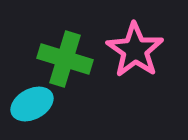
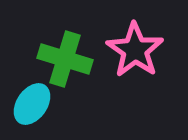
cyan ellipse: rotated 27 degrees counterclockwise
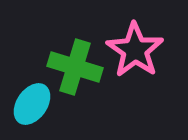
green cross: moved 10 px right, 8 px down
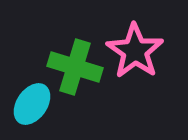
pink star: moved 1 px down
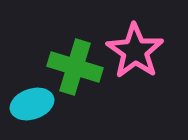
cyan ellipse: rotated 36 degrees clockwise
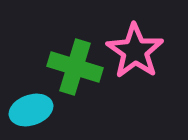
cyan ellipse: moved 1 px left, 6 px down
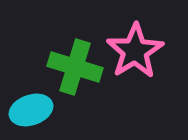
pink star: rotated 6 degrees clockwise
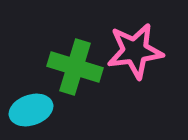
pink star: rotated 24 degrees clockwise
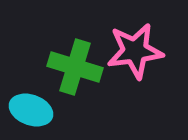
cyan ellipse: rotated 39 degrees clockwise
